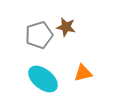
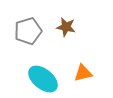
gray pentagon: moved 11 px left, 4 px up
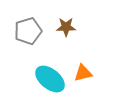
brown star: rotated 12 degrees counterclockwise
cyan ellipse: moved 7 px right
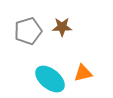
brown star: moved 4 px left
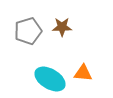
orange triangle: rotated 18 degrees clockwise
cyan ellipse: rotated 8 degrees counterclockwise
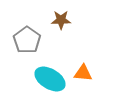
brown star: moved 1 px left, 7 px up
gray pentagon: moved 1 px left, 9 px down; rotated 20 degrees counterclockwise
